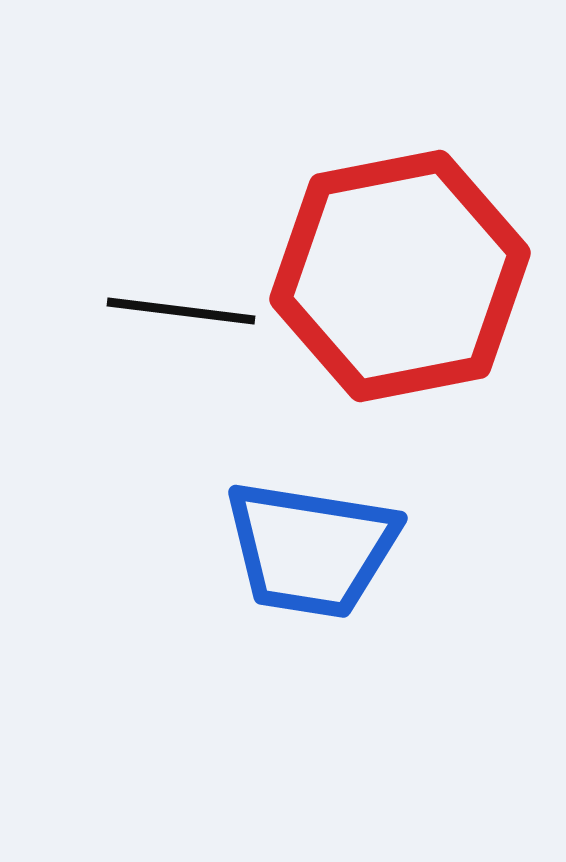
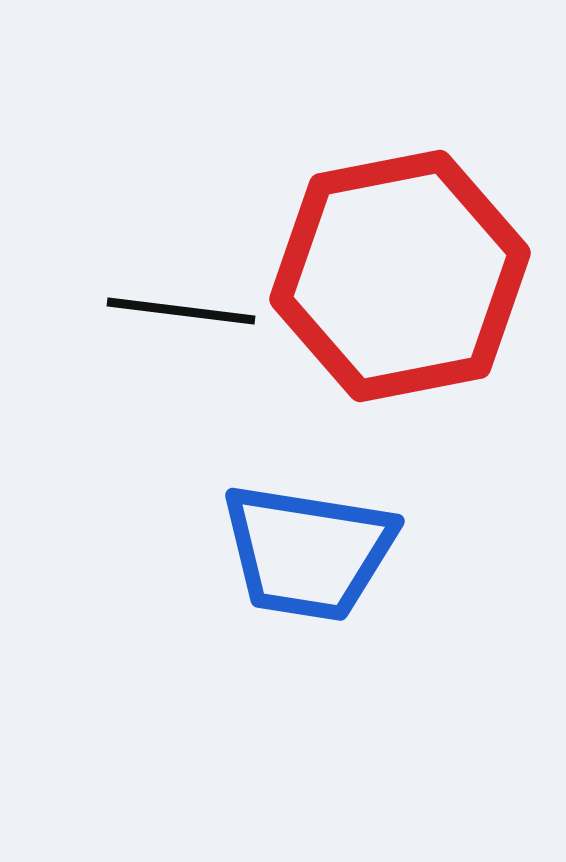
blue trapezoid: moved 3 px left, 3 px down
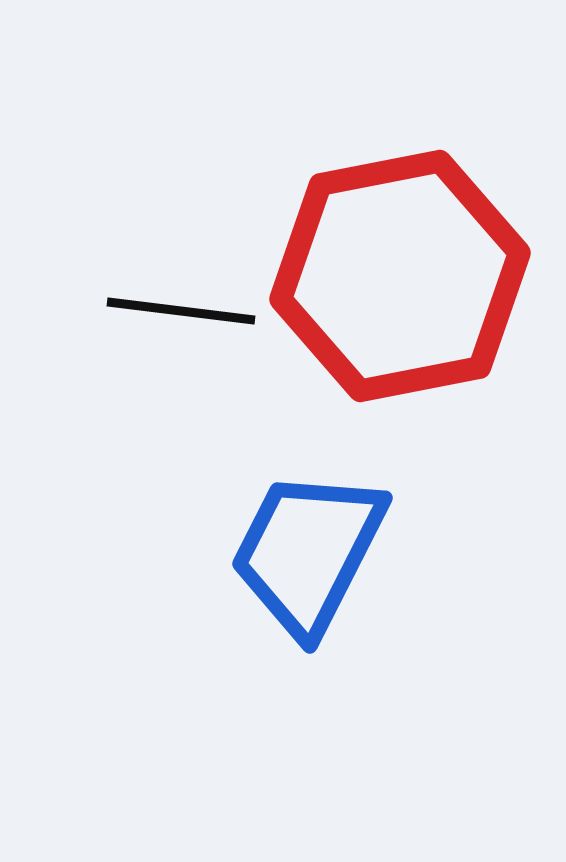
blue trapezoid: rotated 108 degrees clockwise
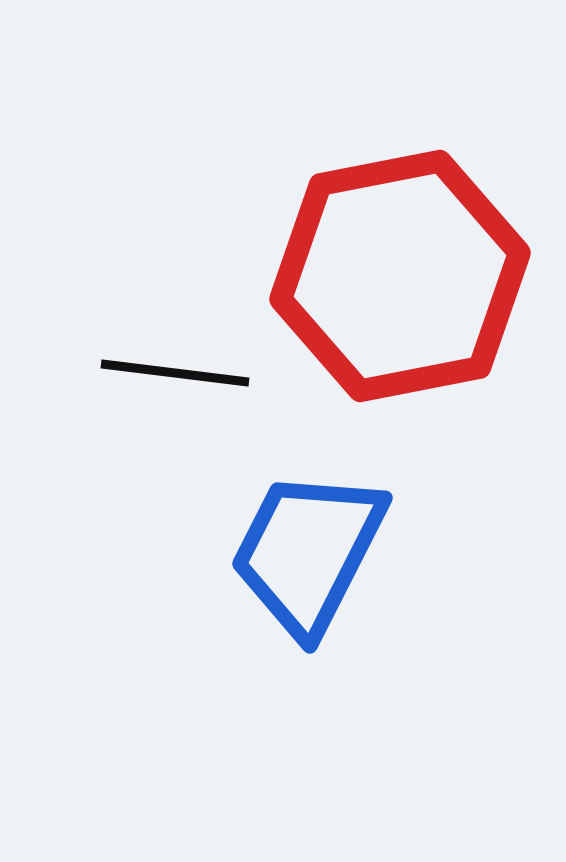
black line: moved 6 px left, 62 px down
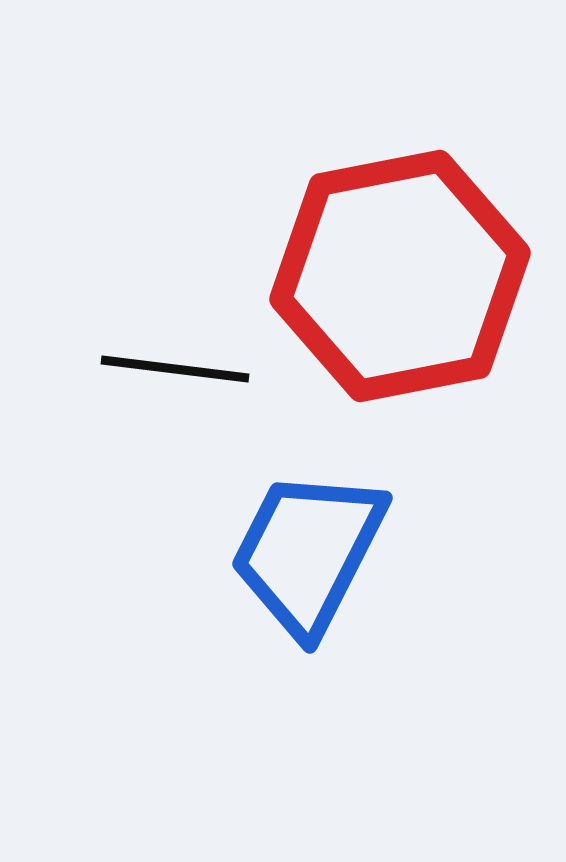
black line: moved 4 px up
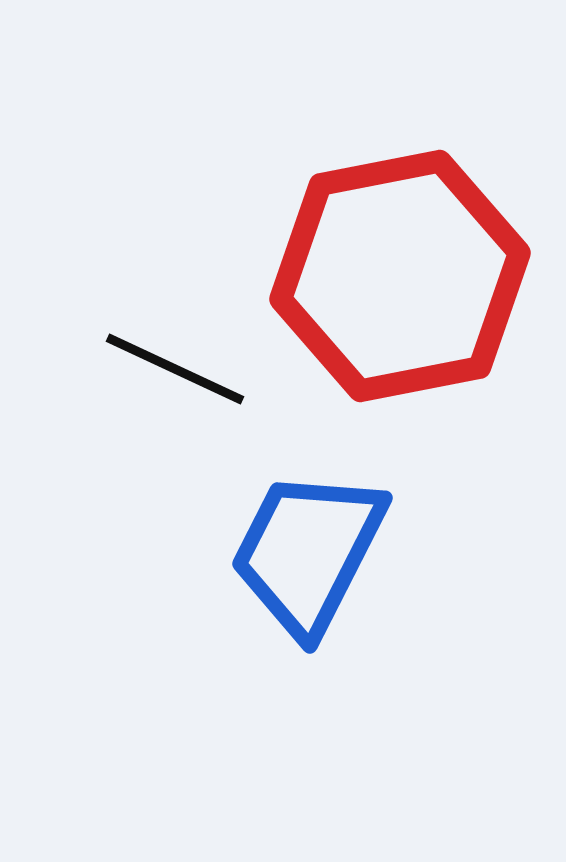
black line: rotated 18 degrees clockwise
